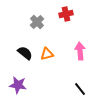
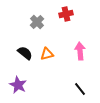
purple star: rotated 18 degrees clockwise
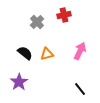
red cross: moved 2 px left, 1 px down
pink arrow: rotated 30 degrees clockwise
purple star: moved 1 px right, 3 px up; rotated 12 degrees clockwise
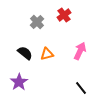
red cross: rotated 24 degrees counterclockwise
black line: moved 1 px right, 1 px up
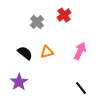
orange triangle: moved 2 px up
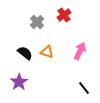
orange triangle: rotated 32 degrees clockwise
black line: moved 3 px right
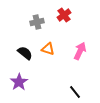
gray cross: rotated 32 degrees clockwise
orange triangle: moved 1 px right, 3 px up
black line: moved 9 px left, 4 px down
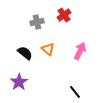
orange triangle: rotated 24 degrees clockwise
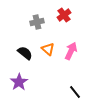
pink arrow: moved 9 px left
